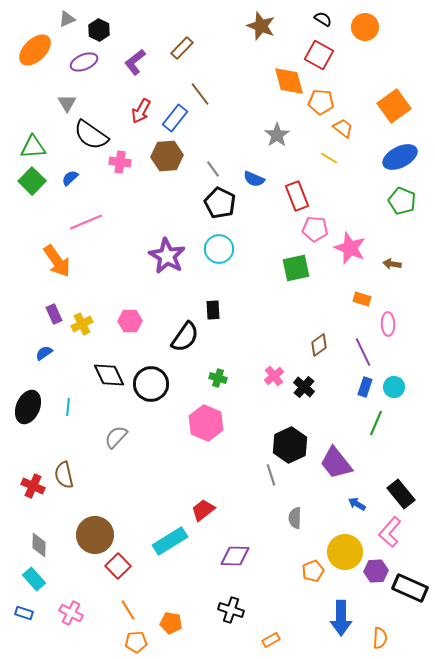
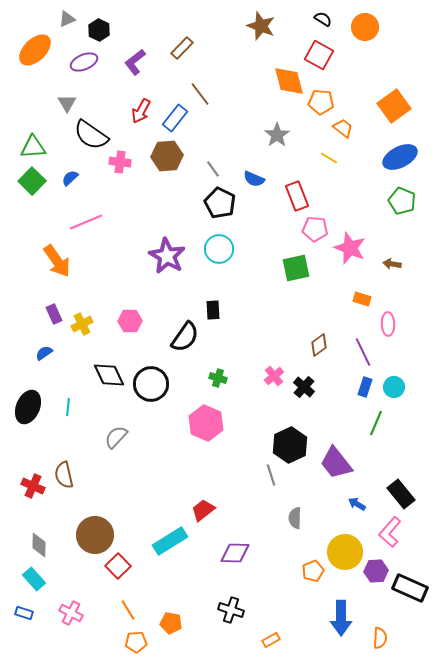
purple diamond at (235, 556): moved 3 px up
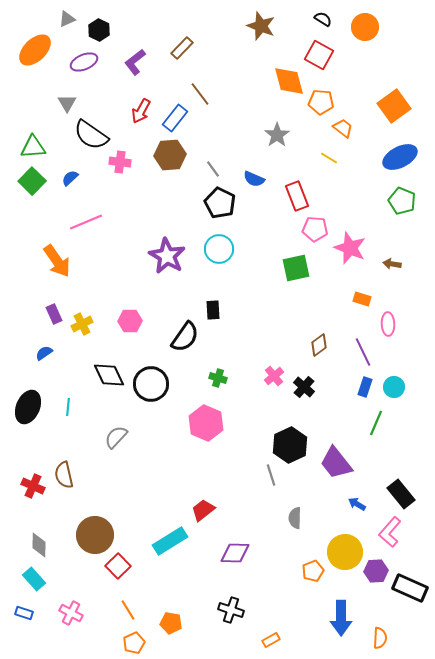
brown hexagon at (167, 156): moved 3 px right, 1 px up
orange pentagon at (136, 642): moved 2 px left, 1 px down; rotated 20 degrees counterclockwise
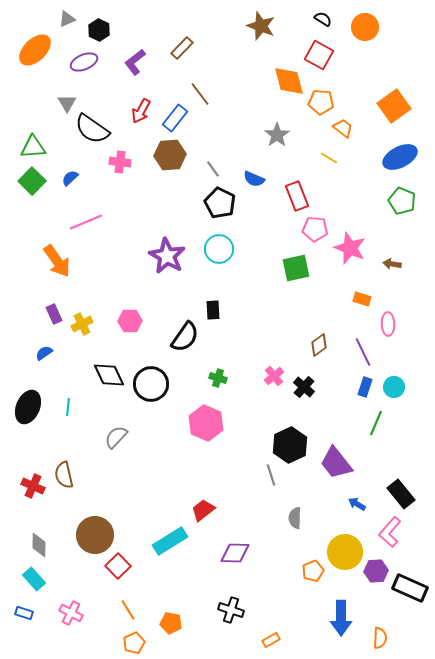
black semicircle at (91, 135): moved 1 px right, 6 px up
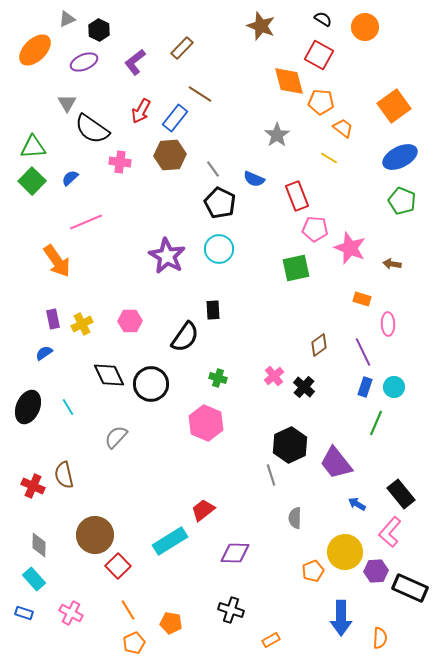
brown line at (200, 94): rotated 20 degrees counterclockwise
purple rectangle at (54, 314): moved 1 px left, 5 px down; rotated 12 degrees clockwise
cyan line at (68, 407): rotated 36 degrees counterclockwise
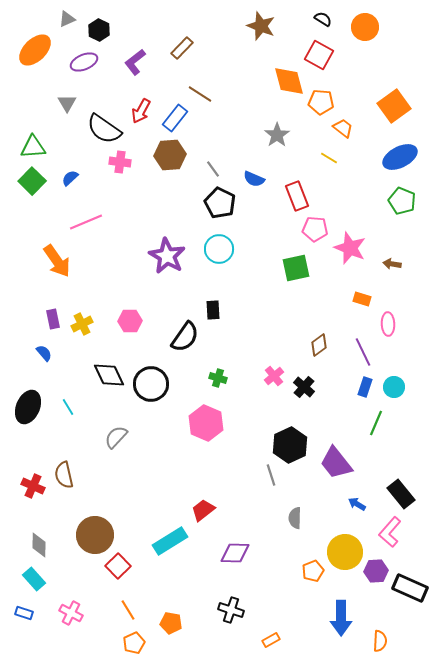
black semicircle at (92, 129): moved 12 px right
blue semicircle at (44, 353): rotated 84 degrees clockwise
orange semicircle at (380, 638): moved 3 px down
